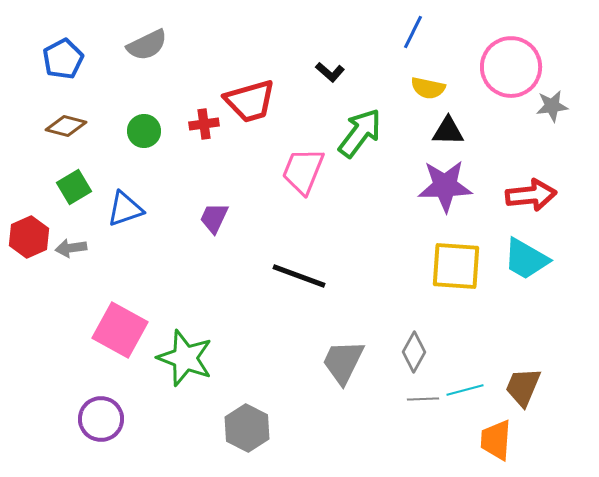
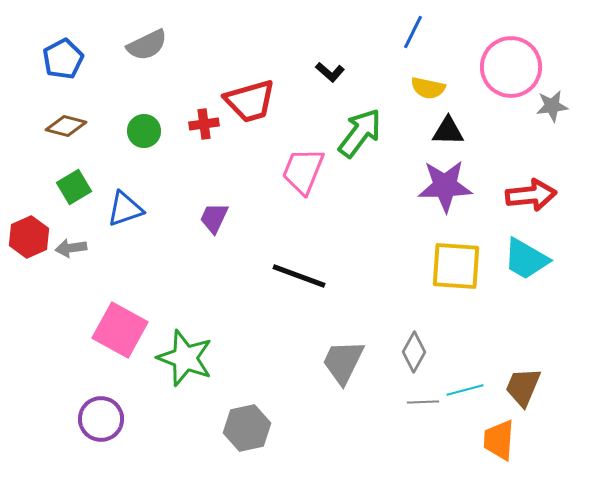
gray line: moved 3 px down
gray hexagon: rotated 21 degrees clockwise
orange trapezoid: moved 3 px right
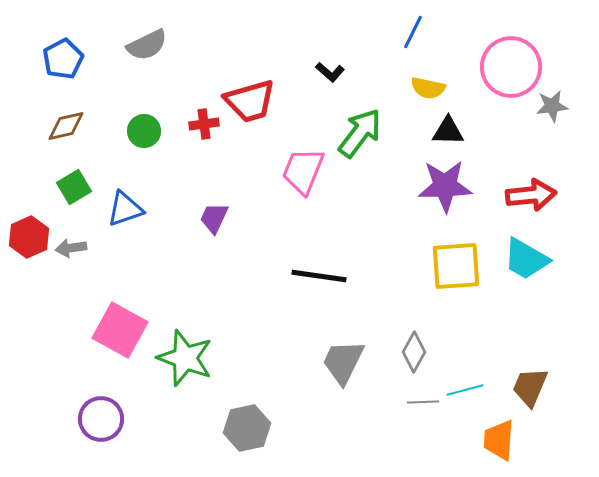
brown diamond: rotated 27 degrees counterclockwise
yellow square: rotated 8 degrees counterclockwise
black line: moved 20 px right; rotated 12 degrees counterclockwise
brown trapezoid: moved 7 px right
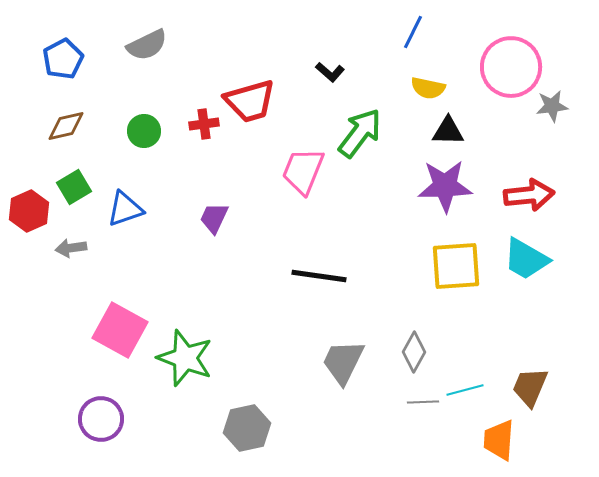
red arrow: moved 2 px left
red hexagon: moved 26 px up
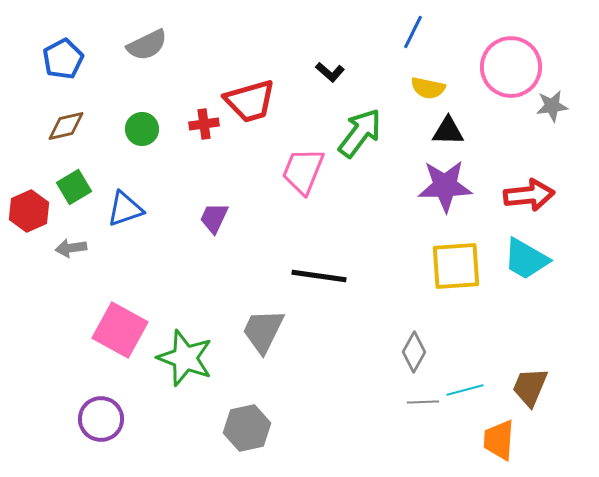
green circle: moved 2 px left, 2 px up
gray trapezoid: moved 80 px left, 31 px up
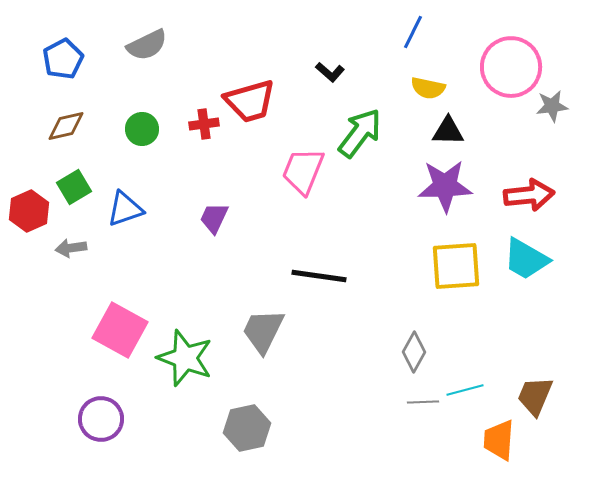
brown trapezoid: moved 5 px right, 9 px down
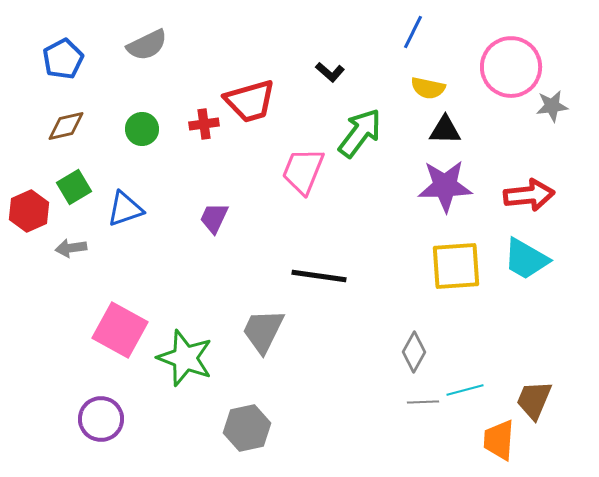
black triangle: moved 3 px left, 1 px up
brown trapezoid: moved 1 px left, 4 px down
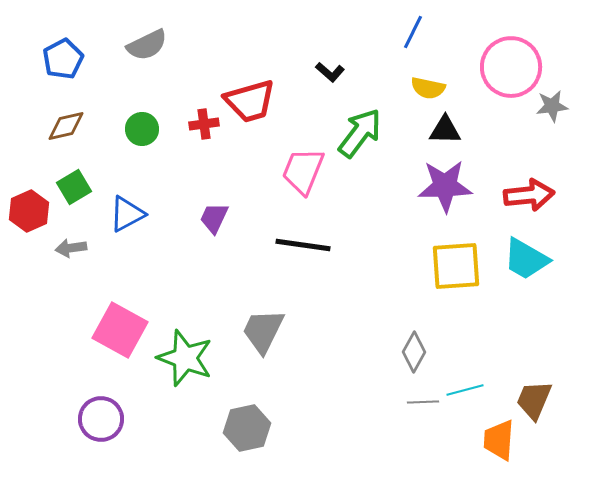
blue triangle: moved 2 px right, 5 px down; rotated 9 degrees counterclockwise
black line: moved 16 px left, 31 px up
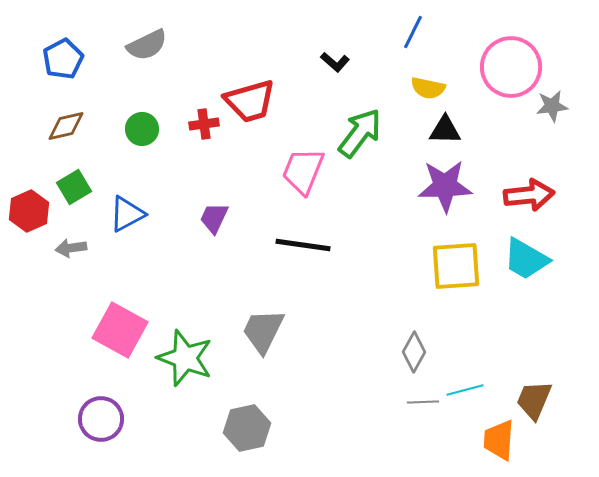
black L-shape: moved 5 px right, 10 px up
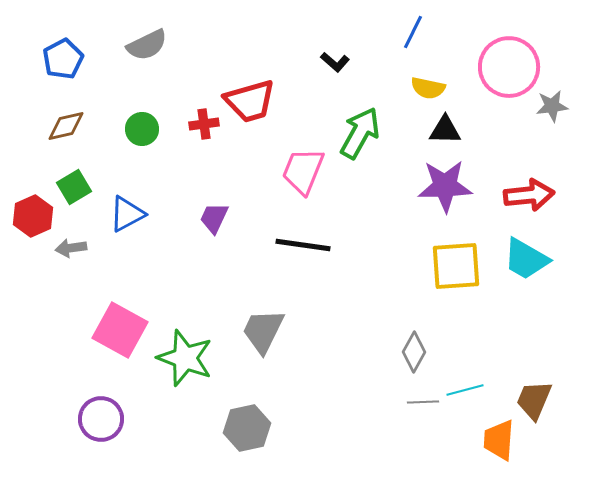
pink circle: moved 2 px left
green arrow: rotated 8 degrees counterclockwise
red hexagon: moved 4 px right, 5 px down
